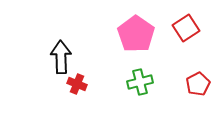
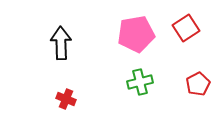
pink pentagon: rotated 27 degrees clockwise
black arrow: moved 14 px up
red cross: moved 11 px left, 15 px down
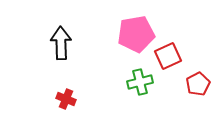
red square: moved 18 px left, 28 px down; rotated 8 degrees clockwise
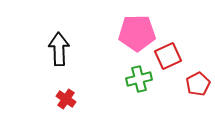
pink pentagon: moved 1 px right, 1 px up; rotated 9 degrees clockwise
black arrow: moved 2 px left, 6 px down
green cross: moved 1 px left, 3 px up
red cross: rotated 12 degrees clockwise
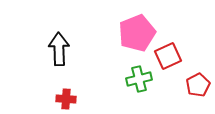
pink pentagon: rotated 21 degrees counterclockwise
red pentagon: moved 1 px down
red cross: rotated 30 degrees counterclockwise
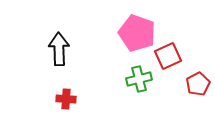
pink pentagon: rotated 30 degrees counterclockwise
red pentagon: moved 1 px up
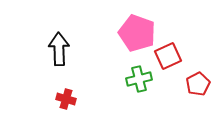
red cross: rotated 12 degrees clockwise
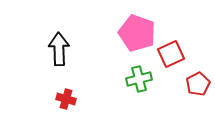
red square: moved 3 px right, 2 px up
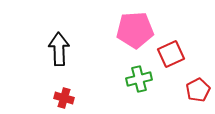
pink pentagon: moved 2 px left, 3 px up; rotated 24 degrees counterclockwise
red pentagon: moved 6 px down
red cross: moved 2 px left, 1 px up
